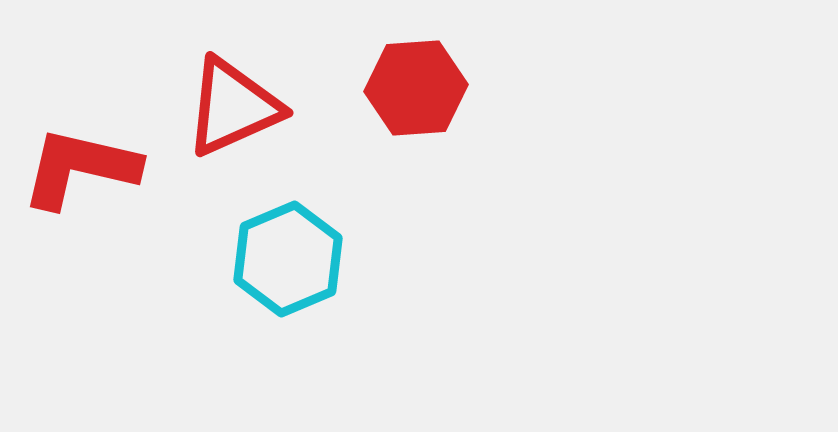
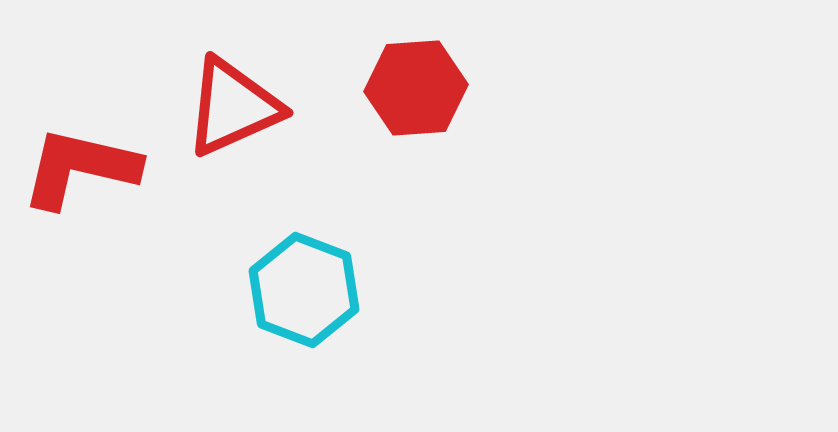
cyan hexagon: moved 16 px right, 31 px down; rotated 16 degrees counterclockwise
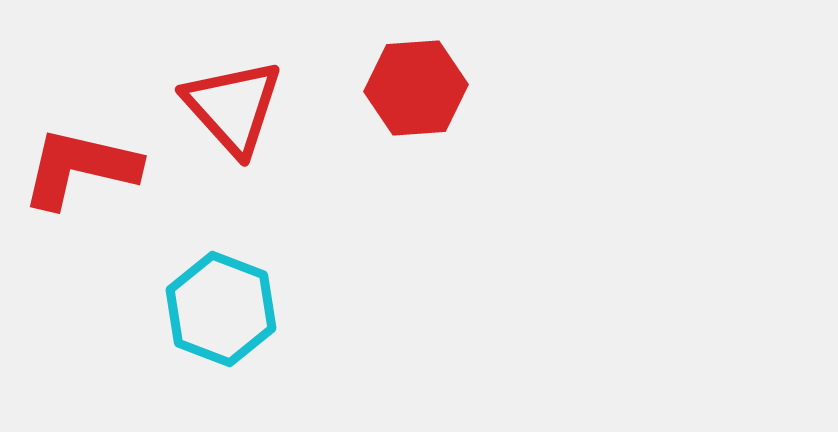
red triangle: rotated 48 degrees counterclockwise
cyan hexagon: moved 83 px left, 19 px down
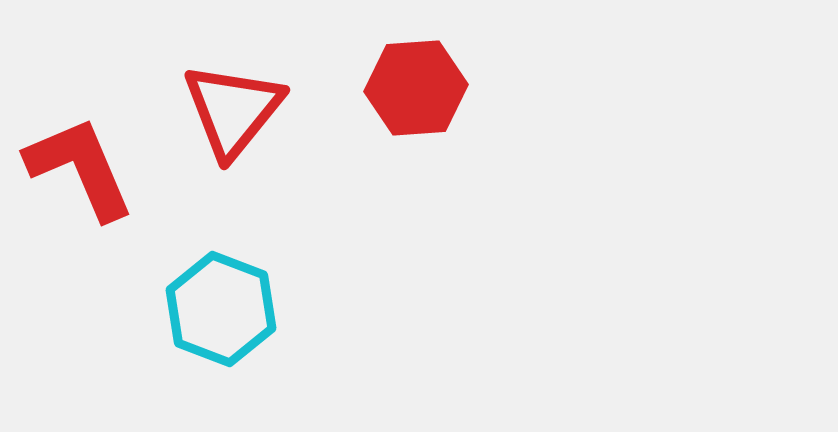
red triangle: moved 3 px down; rotated 21 degrees clockwise
red L-shape: rotated 54 degrees clockwise
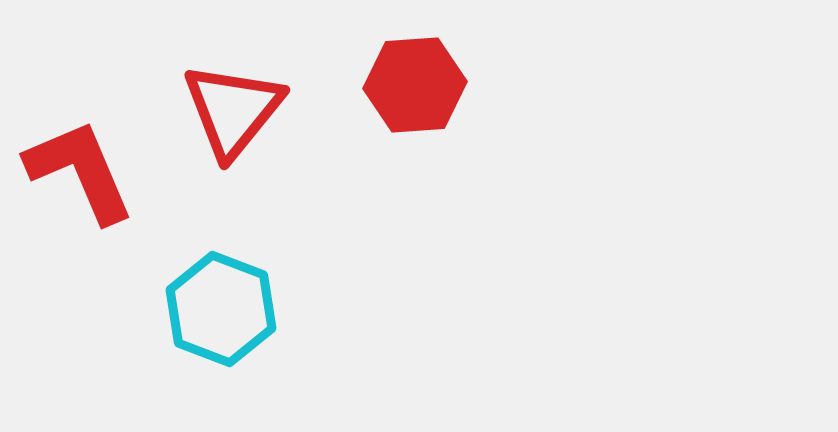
red hexagon: moved 1 px left, 3 px up
red L-shape: moved 3 px down
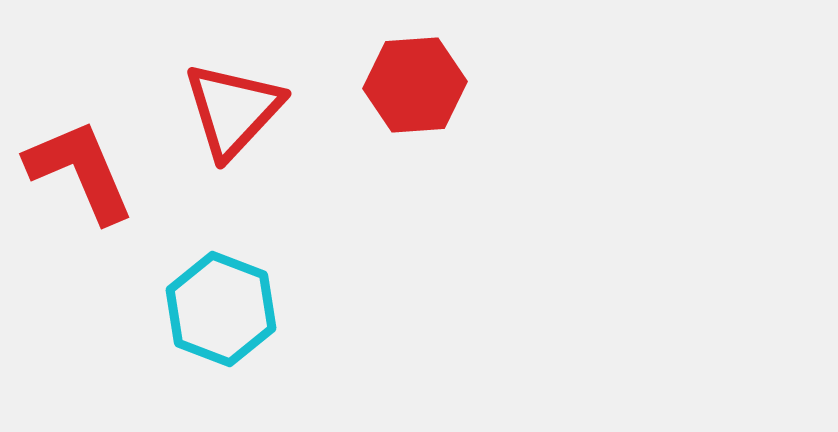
red triangle: rotated 4 degrees clockwise
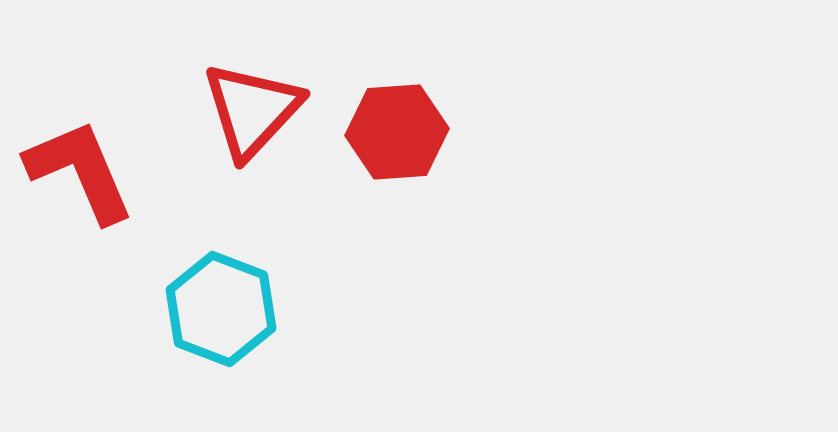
red hexagon: moved 18 px left, 47 px down
red triangle: moved 19 px right
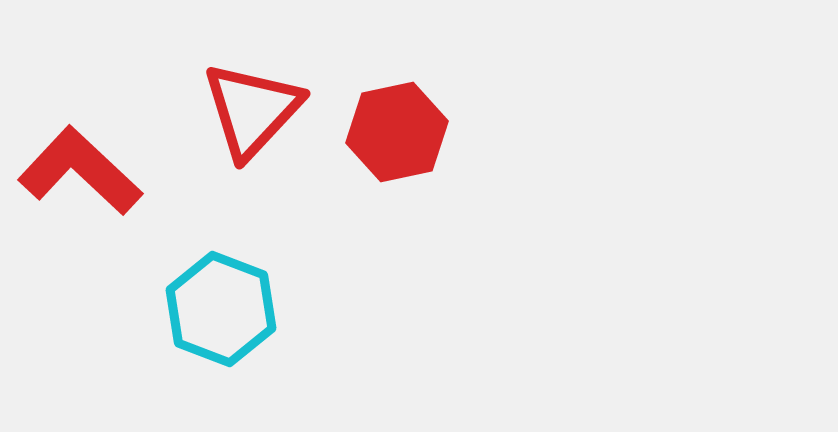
red hexagon: rotated 8 degrees counterclockwise
red L-shape: rotated 24 degrees counterclockwise
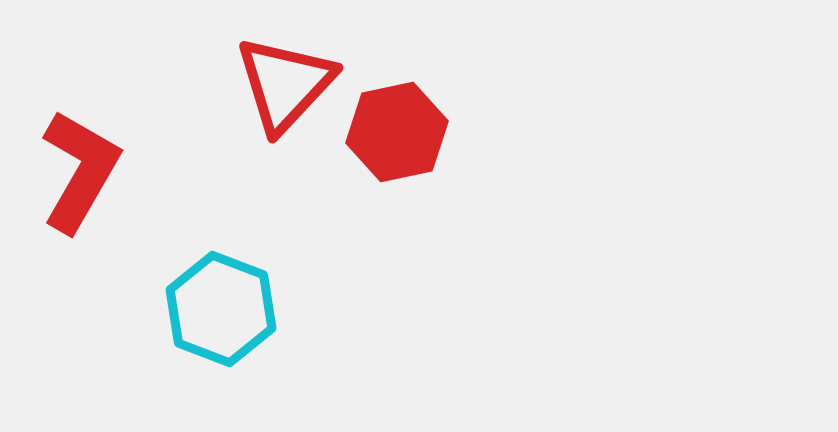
red triangle: moved 33 px right, 26 px up
red L-shape: rotated 77 degrees clockwise
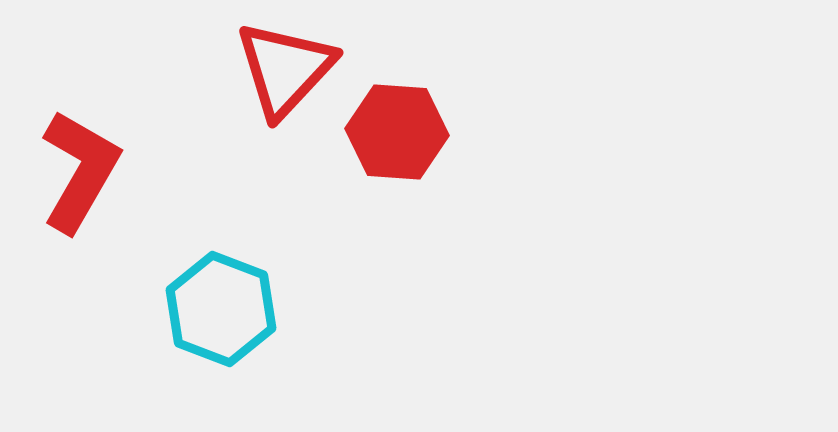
red triangle: moved 15 px up
red hexagon: rotated 16 degrees clockwise
